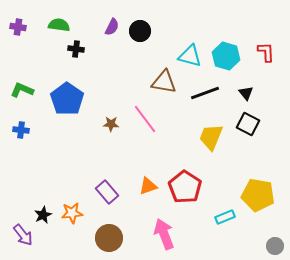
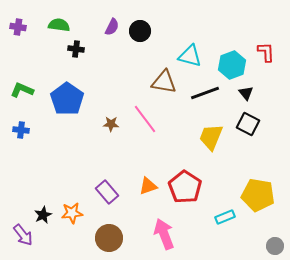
cyan hexagon: moved 6 px right, 9 px down; rotated 24 degrees clockwise
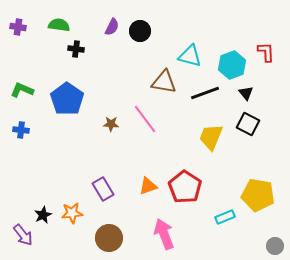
purple rectangle: moved 4 px left, 3 px up; rotated 10 degrees clockwise
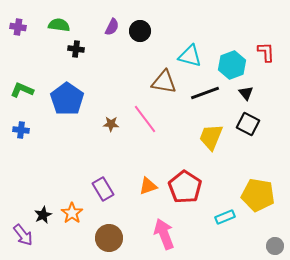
orange star: rotated 30 degrees counterclockwise
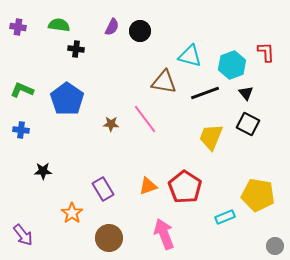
black star: moved 44 px up; rotated 24 degrees clockwise
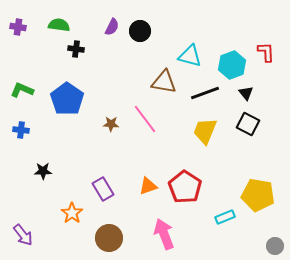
yellow trapezoid: moved 6 px left, 6 px up
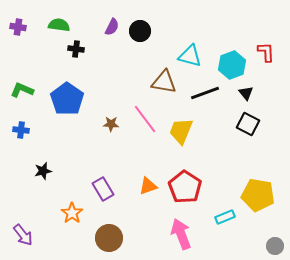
yellow trapezoid: moved 24 px left
black star: rotated 12 degrees counterclockwise
pink arrow: moved 17 px right
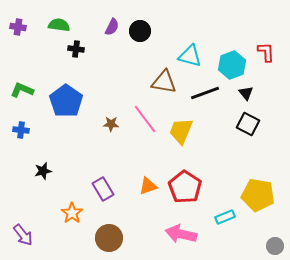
blue pentagon: moved 1 px left, 2 px down
pink arrow: rotated 56 degrees counterclockwise
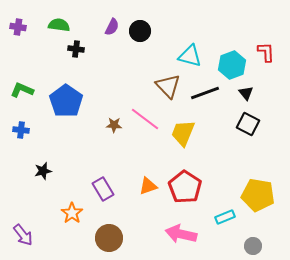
brown triangle: moved 4 px right, 4 px down; rotated 36 degrees clockwise
pink line: rotated 16 degrees counterclockwise
brown star: moved 3 px right, 1 px down
yellow trapezoid: moved 2 px right, 2 px down
gray circle: moved 22 px left
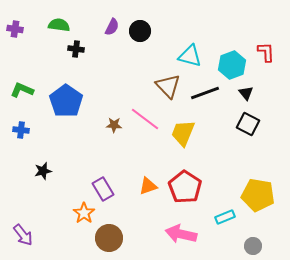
purple cross: moved 3 px left, 2 px down
orange star: moved 12 px right
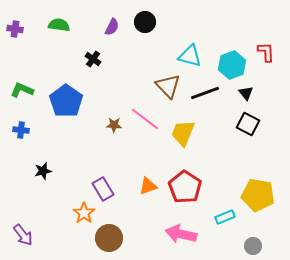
black circle: moved 5 px right, 9 px up
black cross: moved 17 px right, 10 px down; rotated 28 degrees clockwise
